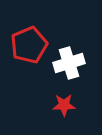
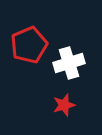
red star: rotated 15 degrees counterclockwise
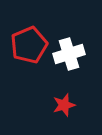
white cross: moved 9 px up
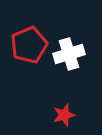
red star: moved 10 px down
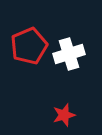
red pentagon: moved 1 px down
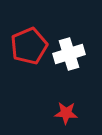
red star: moved 2 px right, 2 px up; rotated 20 degrees clockwise
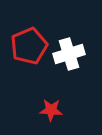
red star: moved 15 px left, 3 px up
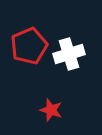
red star: rotated 15 degrees clockwise
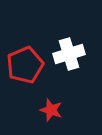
red pentagon: moved 4 px left, 19 px down
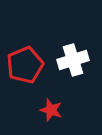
white cross: moved 4 px right, 6 px down
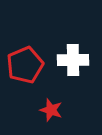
white cross: rotated 16 degrees clockwise
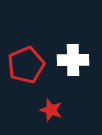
red pentagon: moved 1 px right
